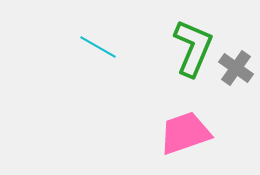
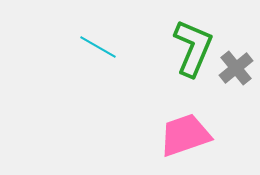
gray cross: rotated 16 degrees clockwise
pink trapezoid: moved 2 px down
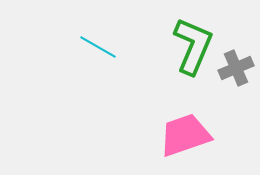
green L-shape: moved 2 px up
gray cross: rotated 16 degrees clockwise
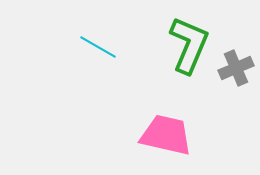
green L-shape: moved 4 px left, 1 px up
pink trapezoid: moved 19 px left; rotated 32 degrees clockwise
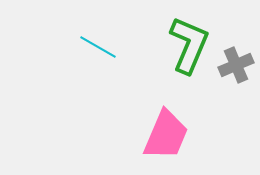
gray cross: moved 3 px up
pink trapezoid: rotated 100 degrees clockwise
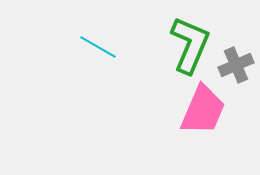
green L-shape: moved 1 px right
pink trapezoid: moved 37 px right, 25 px up
